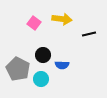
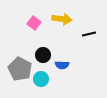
gray pentagon: moved 2 px right
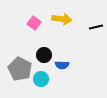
black line: moved 7 px right, 7 px up
black circle: moved 1 px right
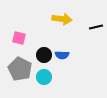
pink square: moved 15 px left, 15 px down; rotated 24 degrees counterclockwise
blue semicircle: moved 10 px up
cyan circle: moved 3 px right, 2 px up
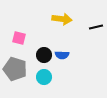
gray pentagon: moved 5 px left; rotated 10 degrees counterclockwise
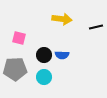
gray pentagon: rotated 20 degrees counterclockwise
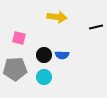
yellow arrow: moved 5 px left, 2 px up
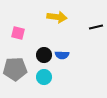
pink square: moved 1 px left, 5 px up
